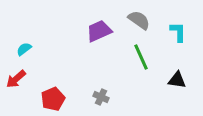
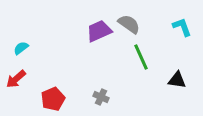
gray semicircle: moved 10 px left, 4 px down
cyan L-shape: moved 4 px right, 5 px up; rotated 20 degrees counterclockwise
cyan semicircle: moved 3 px left, 1 px up
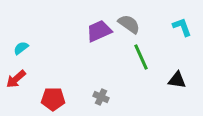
red pentagon: rotated 25 degrees clockwise
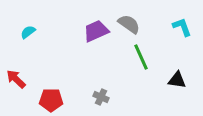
purple trapezoid: moved 3 px left
cyan semicircle: moved 7 px right, 16 px up
red arrow: rotated 85 degrees clockwise
red pentagon: moved 2 px left, 1 px down
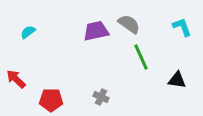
purple trapezoid: rotated 12 degrees clockwise
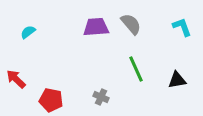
gray semicircle: moved 2 px right; rotated 15 degrees clockwise
purple trapezoid: moved 4 px up; rotated 8 degrees clockwise
green line: moved 5 px left, 12 px down
black triangle: rotated 18 degrees counterclockwise
red pentagon: rotated 10 degrees clockwise
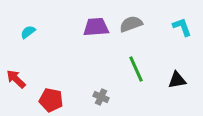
gray semicircle: rotated 70 degrees counterclockwise
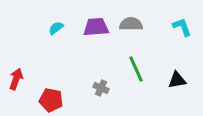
gray semicircle: rotated 20 degrees clockwise
cyan semicircle: moved 28 px right, 4 px up
red arrow: rotated 65 degrees clockwise
gray cross: moved 9 px up
